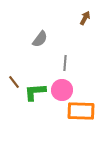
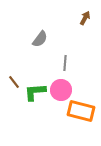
pink circle: moved 1 px left
orange rectangle: rotated 12 degrees clockwise
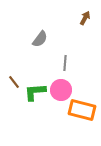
orange rectangle: moved 1 px right, 1 px up
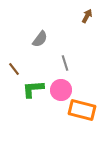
brown arrow: moved 2 px right, 2 px up
gray line: rotated 21 degrees counterclockwise
brown line: moved 13 px up
green L-shape: moved 2 px left, 3 px up
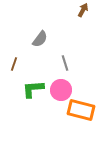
brown arrow: moved 4 px left, 6 px up
brown line: moved 5 px up; rotated 56 degrees clockwise
orange rectangle: moved 1 px left
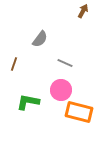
brown arrow: moved 1 px down
gray line: rotated 49 degrees counterclockwise
green L-shape: moved 5 px left, 13 px down; rotated 15 degrees clockwise
orange rectangle: moved 2 px left, 2 px down
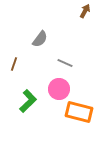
brown arrow: moved 2 px right
pink circle: moved 2 px left, 1 px up
green L-shape: moved 1 px up; rotated 125 degrees clockwise
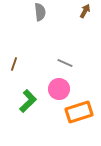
gray semicircle: moved 27 px up; rotated 42 degrees counterclockwise
orange rectangle: rotated 32 degrees counterclockwise
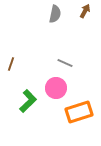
gray semicircle: moved 15 px right, 2 px down; rotated 18 degrees clockwise
brown line: moved 3 px left
pink circle: moved 3 px left, 1 px up
